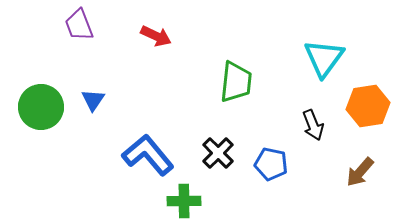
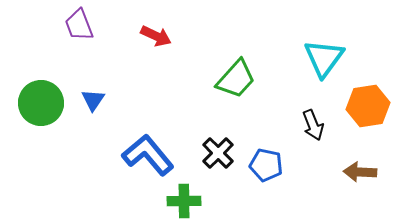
green trapezoid: moved 3 px up; rotated 36 degrees clockwise
green circle: moved 4 px up
blue pentagon: moved 5 px left, 1 px down
brown arrow: rotated 52 degrees clockwise
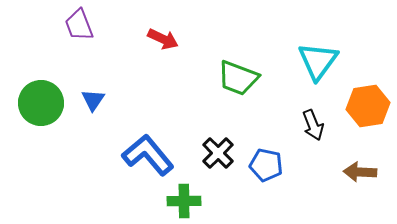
red arrow: moved 7 px right, 3 px down
cyan triangle: moved 6 px left, 3 px down
green trapezoid: moved 2 px right, 1 px up; rotated 69 degrees clockwise
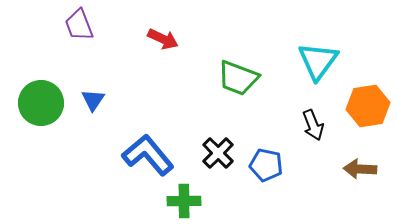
brown arrow: moved 3 px up
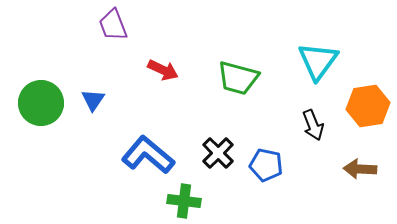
purple trapezoid: moved 34 px right
red arrow: moved 31 px down
green trapezoid: rotated 6 degrees counterclockwise
blue L-shape: rotated 10 degrees counterclockwise
green cross: rotated 8 degrees clockwise
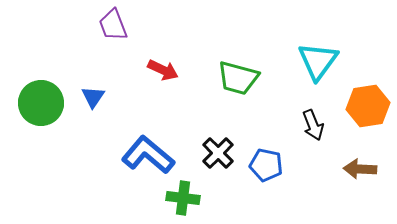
blue triangle: moved 3 px up
green cross: moved 1 px left, 3 px up
